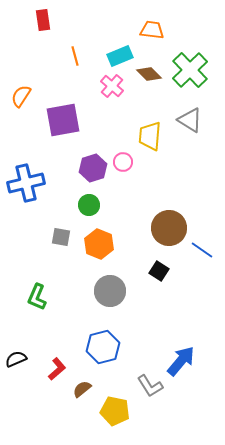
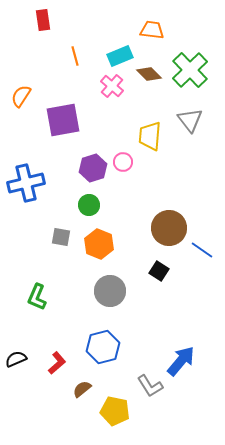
gray triangle: rotated 20 degrees clockwise
red L-shape: moved 6 px up
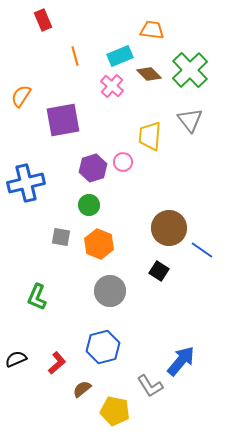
red rectangle: rotated 15 degrees counterclockwise
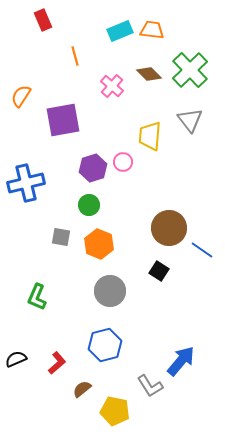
cyan rectangle: moved 25 px up
blue hexagon: moved 2 px right, 2 px up
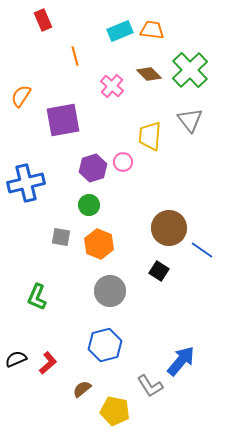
red L-shape: moved 9 px left
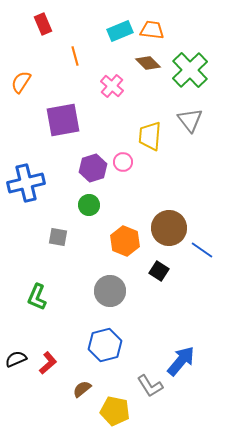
red rectangle: moved 4 px down
brown diamond: moved 1 px left, 11 px up
orange semicircle: moved 14 px up
gray square: moved 3 px left
orange hexagon: moved 26 px right, 3 px up
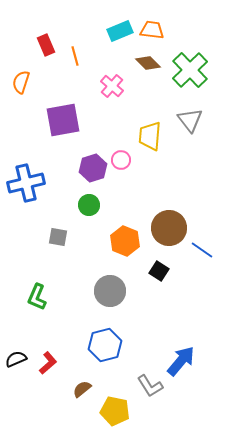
red rectangle: moved 3 px right, 21 px down
orange semicircle: rotated 15 degrees counterclockwise
pink circle: moved 2 px left, 2 px up
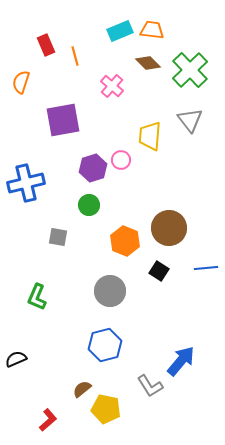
blue line: moved 4 px right, 18 px down; rotated 40 degrees counterclockwise
red L-shape: moved 57 px down
yellow pentagon: moved 9 px left, 2 px up
